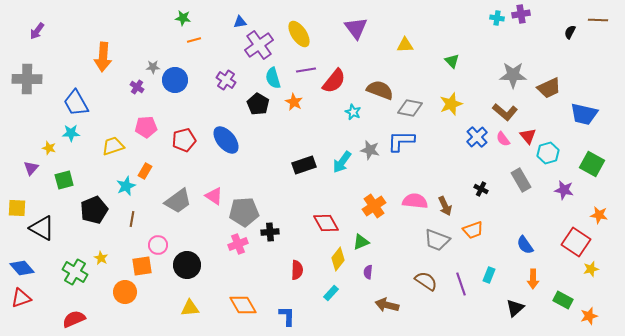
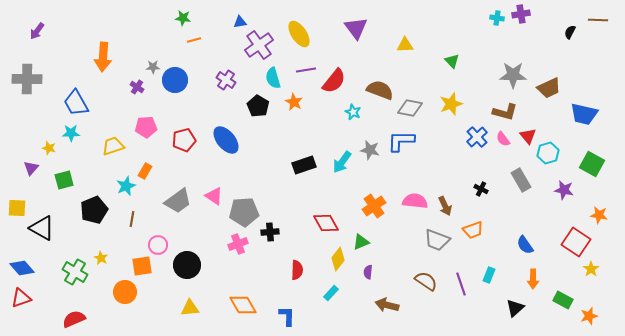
black pentagon at (258, 104): moved 2 px down
brown L-shape at (505, 112): rotated 25 degrees counterclockwise
yellow star at (591, 269): rotated 21 degrees counterclockwise
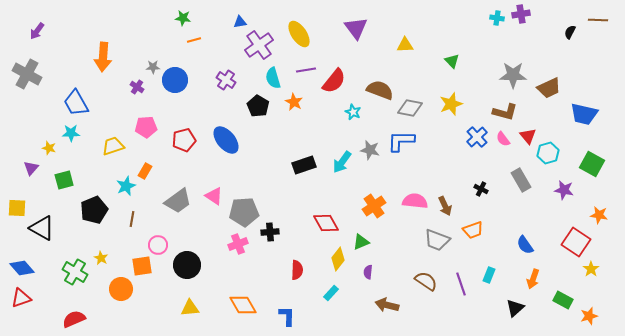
gray cross at (27, 79): moved 5 px up; rotated 28 degrees clockwise
orange arrow at (533, 279): rotated 18 degrees clockwise
orange circle at (125, 292): moved 4 px left, 3 px up
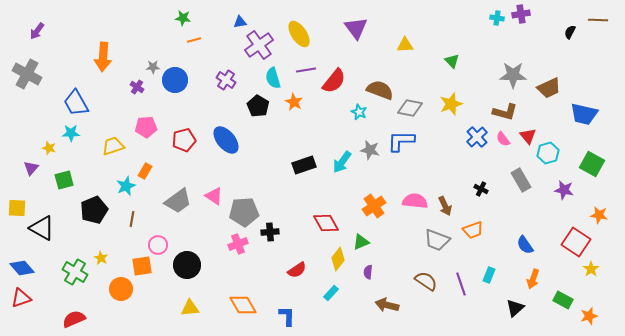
cyan star at (353, 112): moved 6 px right
red semicircle at (297, 270): rotated 54 degrees clockwise
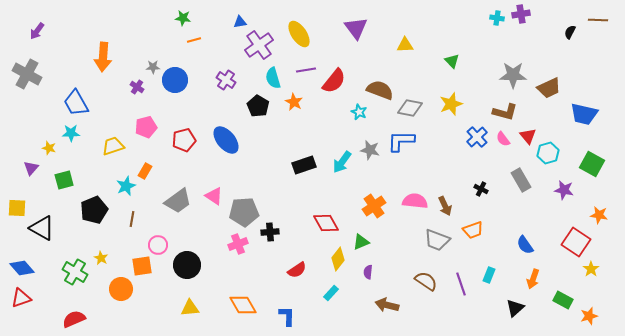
pink pentagon at (146, 127): rotated 10 degrees counterclockwise
